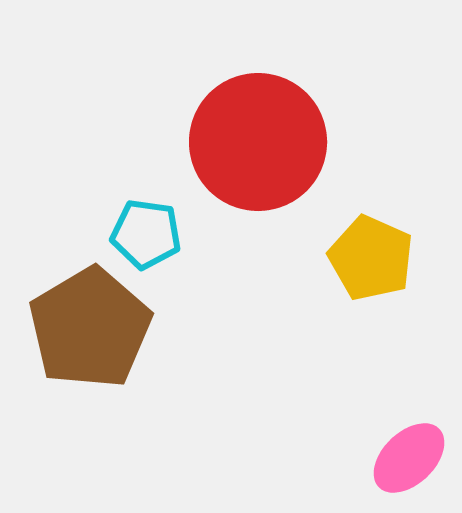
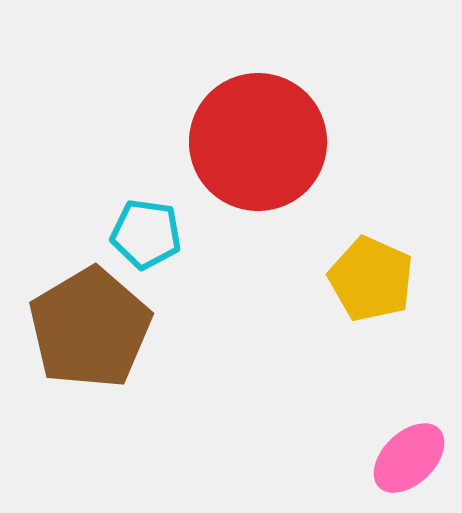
yellow pentagon: moved 21 px down
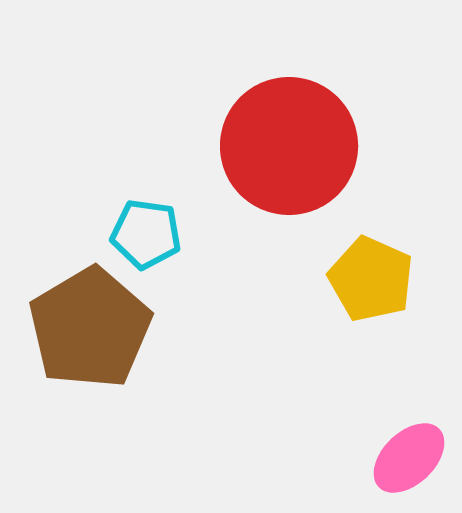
red circle: moved 31 px right, 4 px down
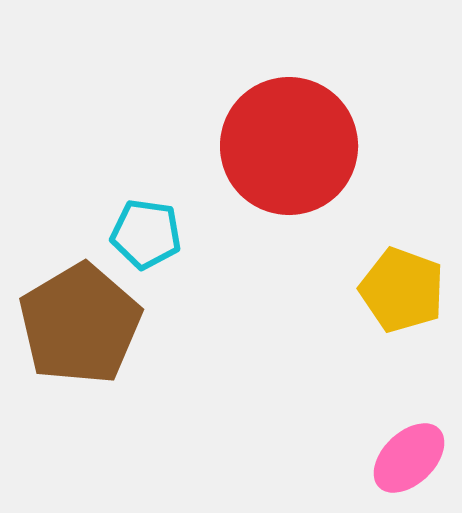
yellow pentagon: moved 31 px right, 11 px down; rotated 4 degrees counterclockwise
brown pentagon: moved 10 px left, 4 px up
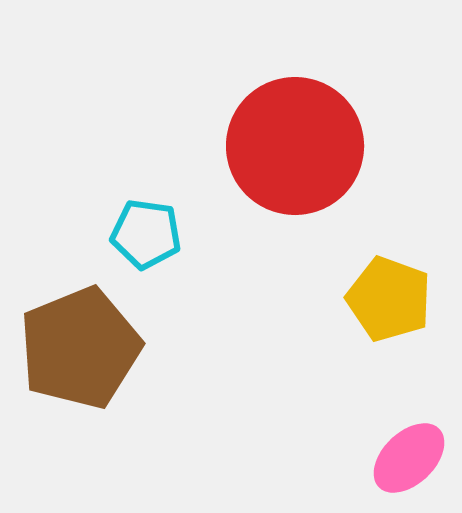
red circle: moved 6 px right
yellow pentagon: moved 13 px left, 9 px down
brown pentagon: moved 24 px down; rotated 9 degrees clockwise
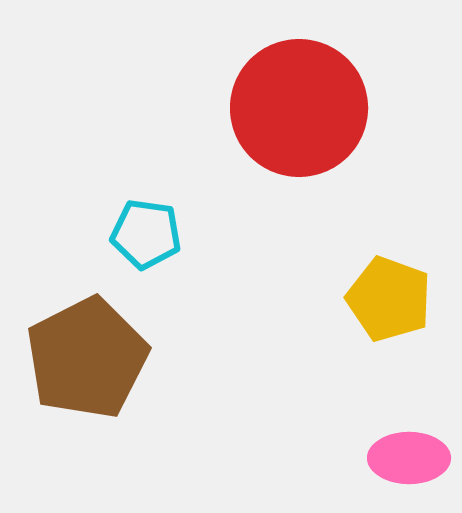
red circle: moved 4 px right, 38 px up
brown pentagon: moved 7 px right, 10 px down; rotated 5 degrees counterclockwise
pink ellipse: rotated 44 degrees clockwise
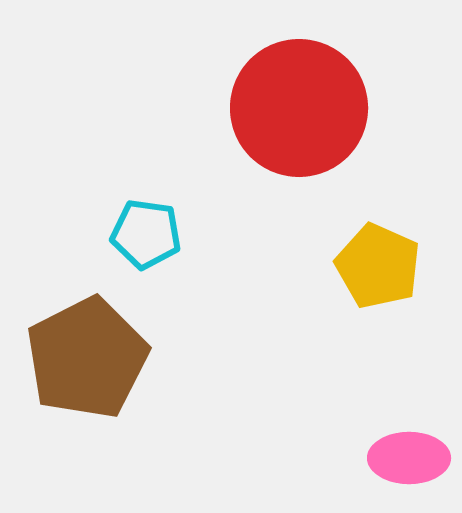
yellow pentagon: moved 11 px left, 33 px up; rotated 4 degrees clockwise
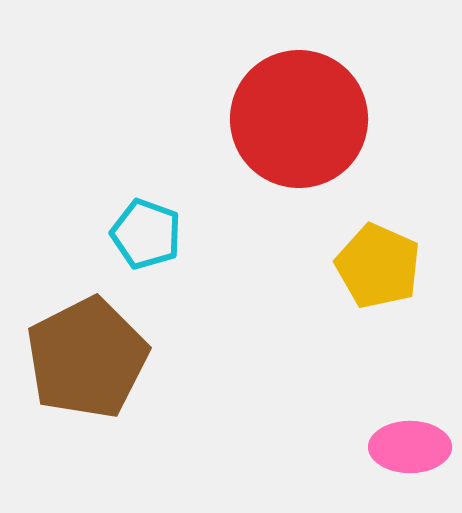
red circle: moved 11 px down
cyan pentagon: rotated 12 degrees clockwise
pink ellipse: moved 1 px right, 11 px up
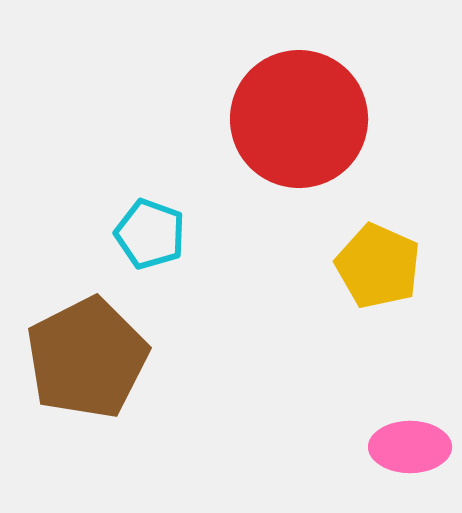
cyan pentagon: moved 4 px right
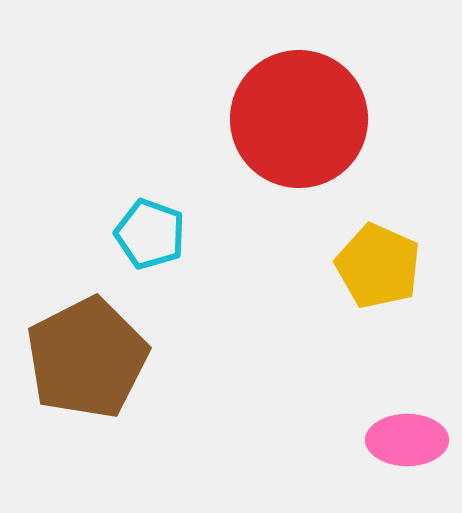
pink ellipse: moved 3 px left, 7 px up
